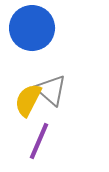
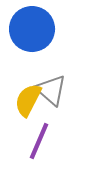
blue circle: moved 1 px down
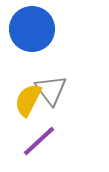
gray triangle: rotated 12 degrees clockwise
purple line: rotated 24 degrees clockwise
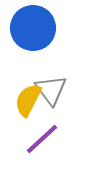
blue circle: moved 1 px right, 1 px up
purple line: moved 3 px right, 2 px up
